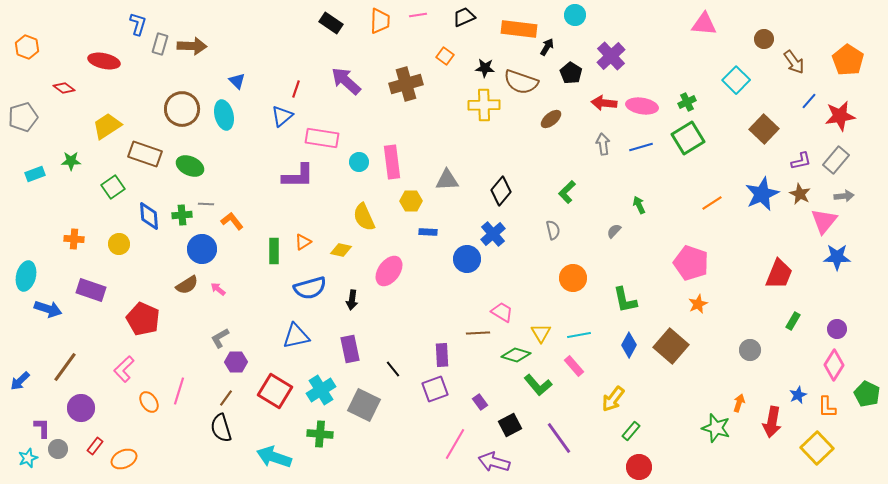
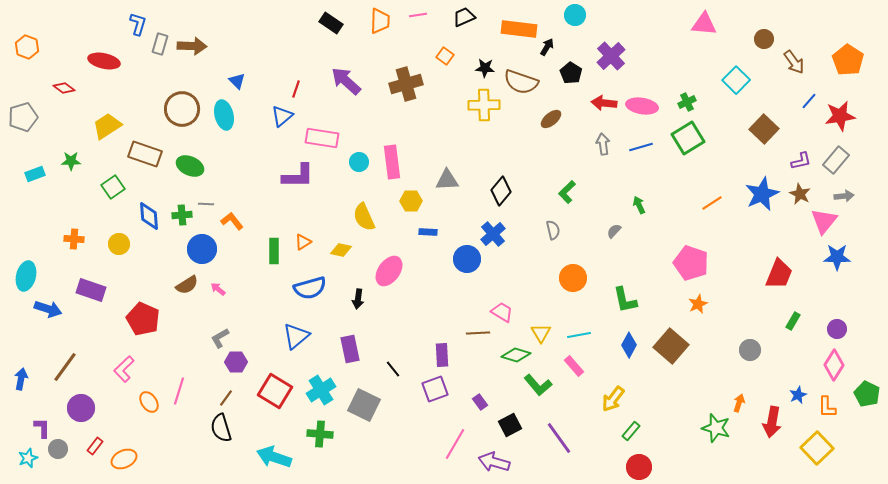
black arrow at (352, 300): moved 6 px right, 1 px up
blue triangle at (296, 336): rotated 28 degrees counterclockwise
blue arrow at (20, 381): moved 1 px right, 2 px up; rotated 145 degrees clockwise
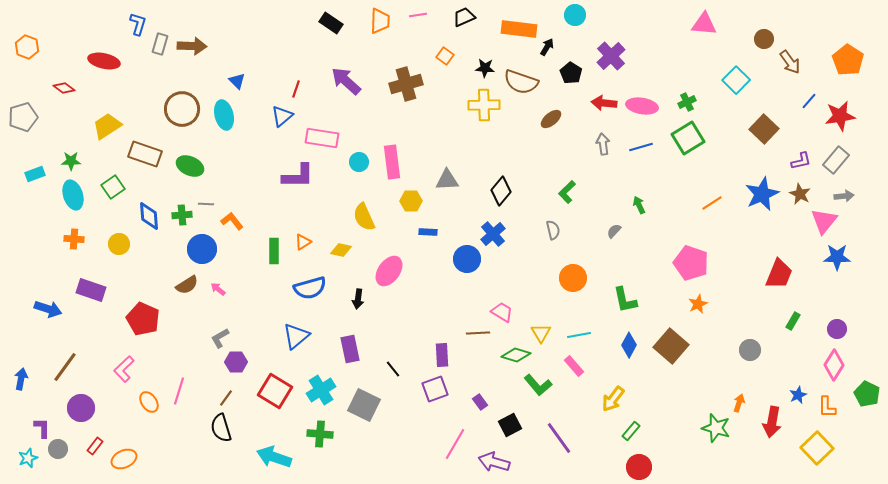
brown arrow at (794, 62): moved 4 px left
cyan ellipse at (26, 276): moved 47 px right, 81 px up; rotated 32 degrees counterclockwise
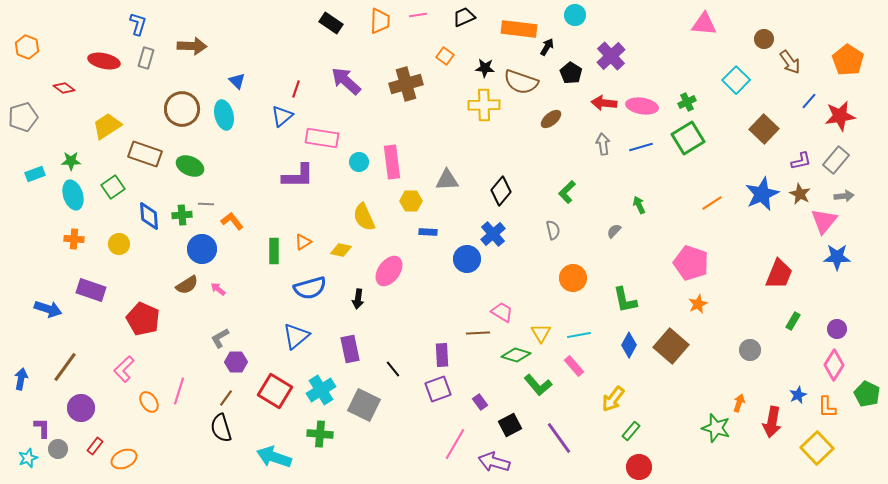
gray rectangle at (160, 44): moved 14 px left, 14 px down
purple square at (435, 389): moved 3 px right
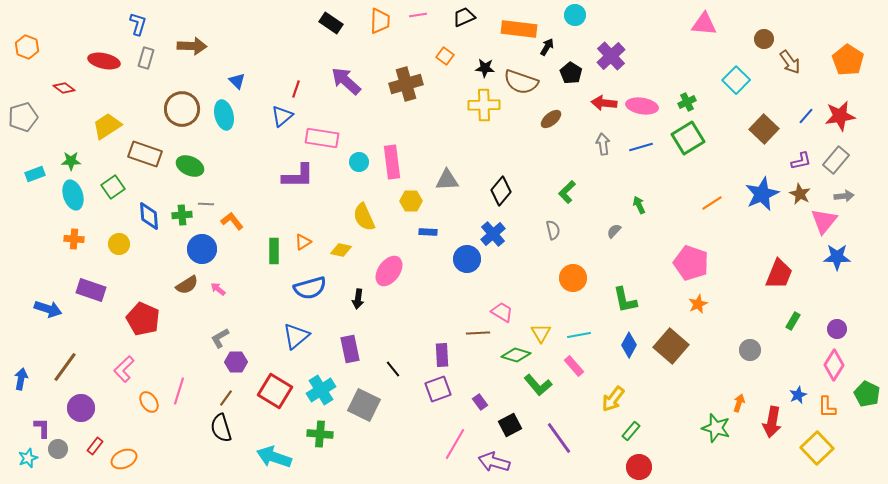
blue line at (809, 101): moved 3 px left, 15 px down
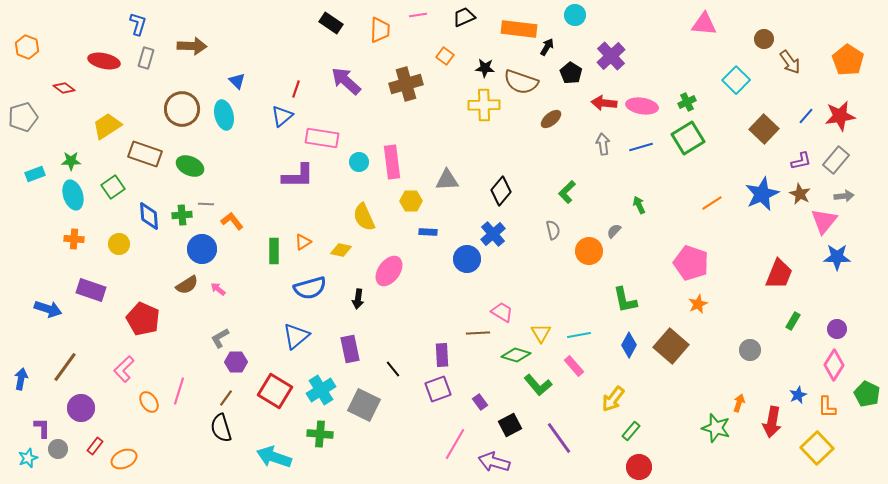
orange trapezoid at (380, 21): moved 9 px down
orange circle at (573, 278): moved 16 px right, 27 px up
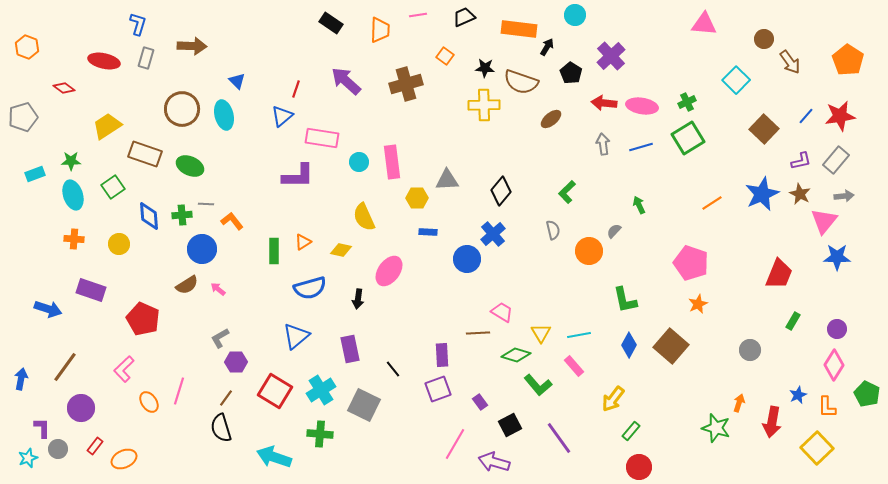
yellow hexagon at (411, 201): moved 6 px right, 3 px up
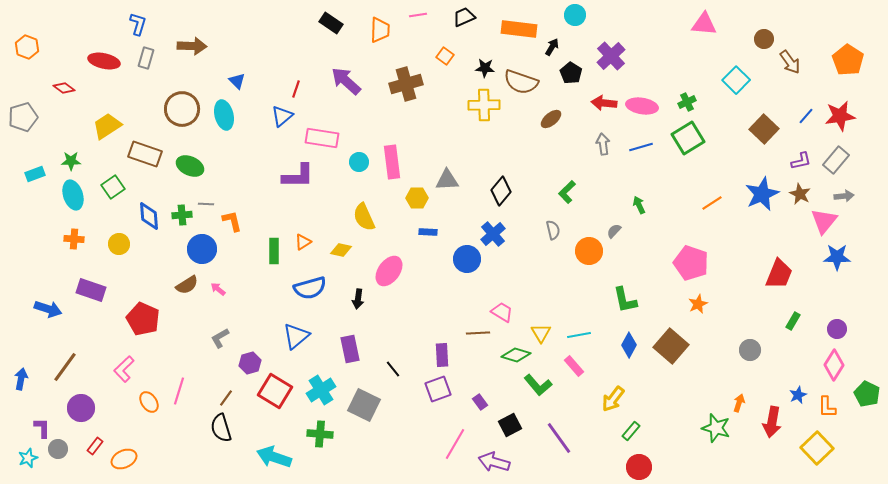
black arrow at (547, 47): moved 5 px right
orange L-shape at (232, 221): rotated 25 degrees clockwise
purple hexagon at (236, 362): moved 14 px right, 1 px down; rotated 15 degrees counterclockwise
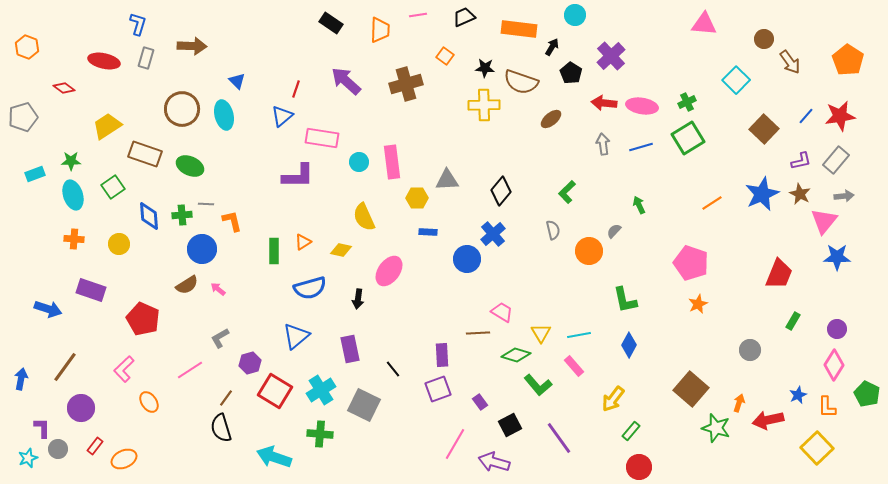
brown square at (671, 346): moved 20 px right, 43 px down
pink line at (179, 391): moved 11 px right, 21 px up; rotated 40 degrees clockwise
red arrow at (772, 422): moved 4 px left, 2 px up; rotated 68 degrees clockwise
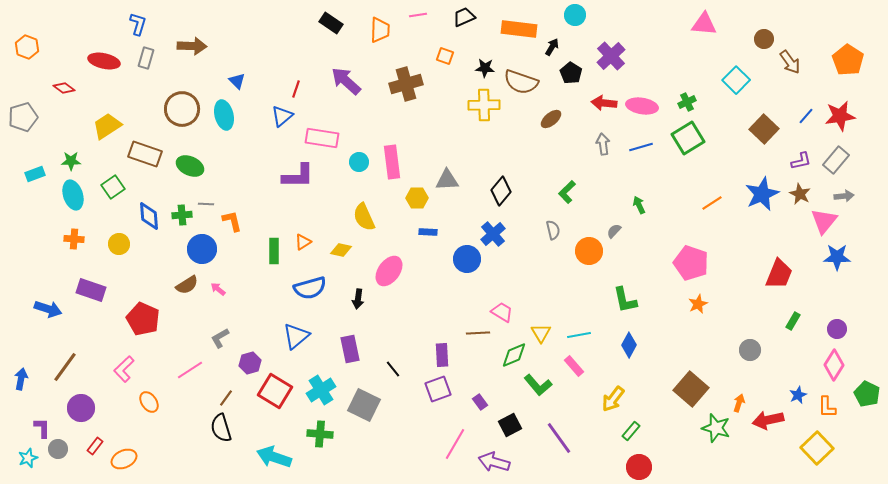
orange square at (445, 56): rotated 18 degrees counterclockwise
green diamond at (516, 355): moved 2 px left; rotated 40 degrees counterclockwise
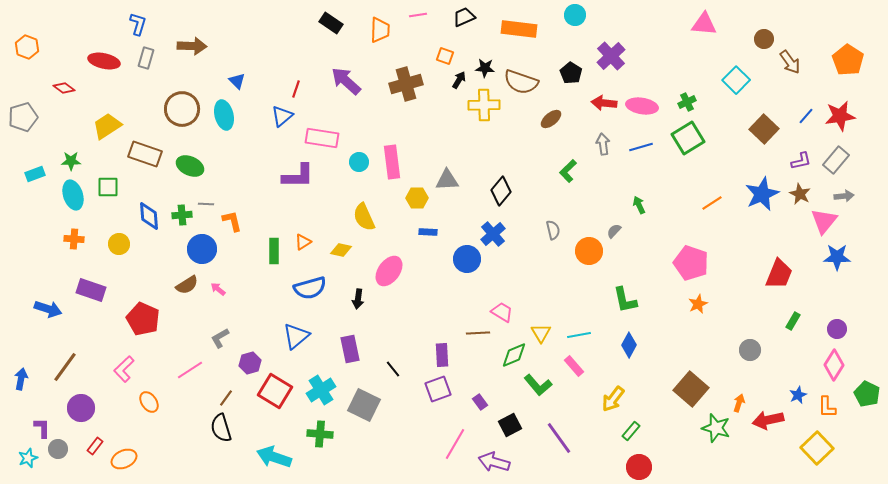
black arrow at (552, 47): moved 93 px left, 33 px down
green square at (113, 187): moved 5 px left; rotated 35 degrees clockwise
green L-shape at (567, 192): moved 1 px right, 21 px up
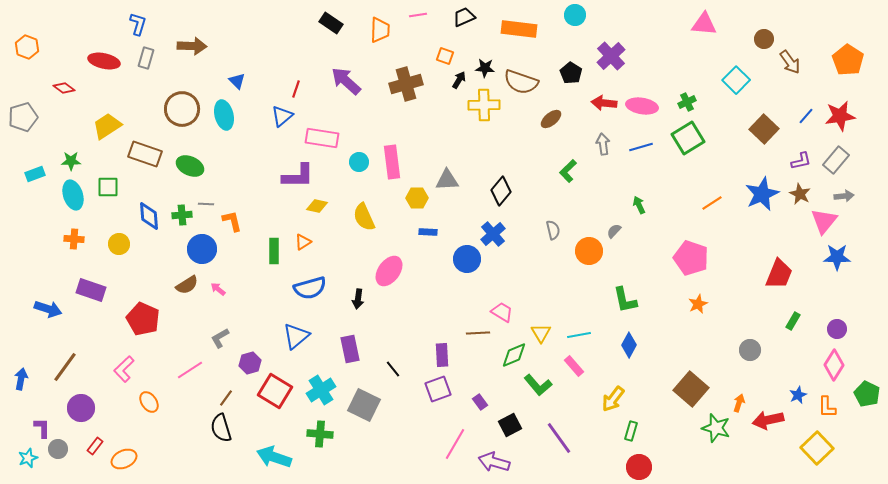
yellow diamond at (341, 250): moved 24 px left, 44 px up
pink pentagon at (691, 263): moved 5 px up
green rectangle at (631, 431): rotated 24 degrees counterclockwise
